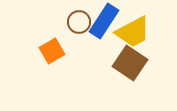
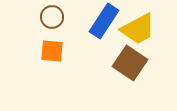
brown circle: moved 27 px left, 5 px up
yellow trapezoid: moved 5 px right, 3 px up
orange square: rotated 35 degrees clockwise
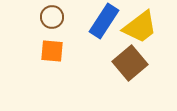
yellow trapezoid: moved 2 px right, 2 px up; rotated 9 degrees counterclockwise
brown square: rotated 16 degrees clockwise
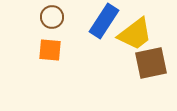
yellow trapezoid: moved 5 px left, 7 px down
orange square: moved 2 px left, 1 px up
brown square: moved 21 px right; rotated 28 degrees clockwise
